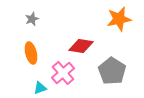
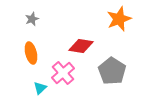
orange star: rotated 10 degrees counterclockwise
cyan triangle: rotated 24 degrees counterclockwise
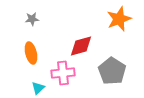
gray star: rotated 16 degrees clockwise
red diamond: rotated 25 degrees counterclockwise
pink cross: rotated 35 degrees clockwise
cyan triangle: moved 2 px left
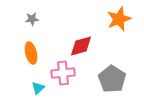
gray pentagon: moved 8 px down
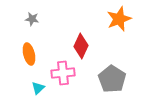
gray star: rotated 16 degrees clockwise
red diamond: rotated 50 degrees counterclockwise
orange ellipse: moved 2 px left, 1 px down
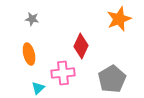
gray pentagon: rotated 8 degrees clockwise
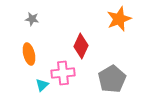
cyan triangle: moved 4 px right, 3 px up
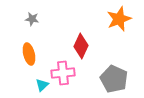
gray pentagon: moved 2 px right; rotated 16 degrees counterclockwise
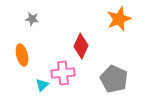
orange ellipse: moved 7 px left, 1 px down
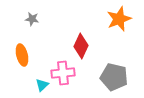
gray pentagon: moved 2 px up; rotated 12 degrees counterclockwise
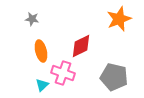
red diamond: rotated 40 degrees clockwise
orange ellipse: moved 19 px right, 4 px up
pink cross: rotated 25 degrees clockwise
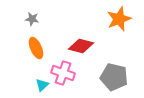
red diamond: rotated 40 degrees clockwise
orange ellipse: moved 5 px left, 3 px up; rotated 10 degrees counterclockwise
